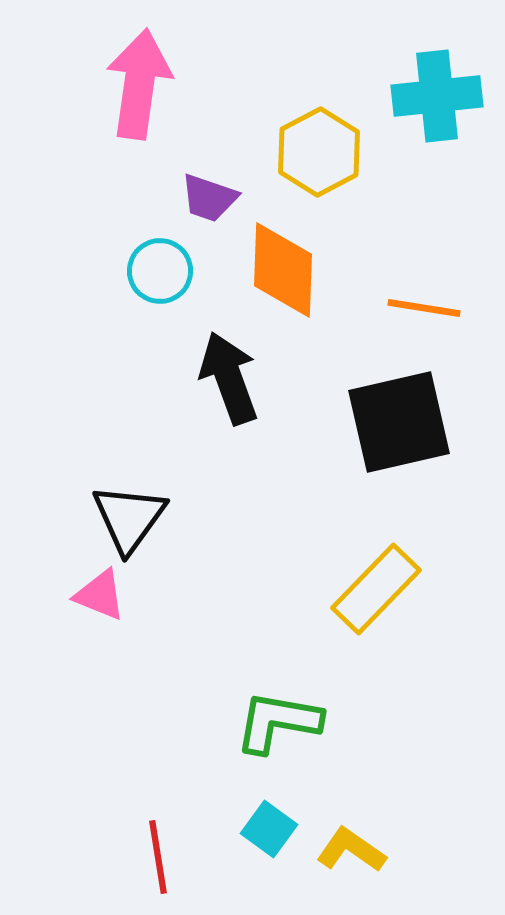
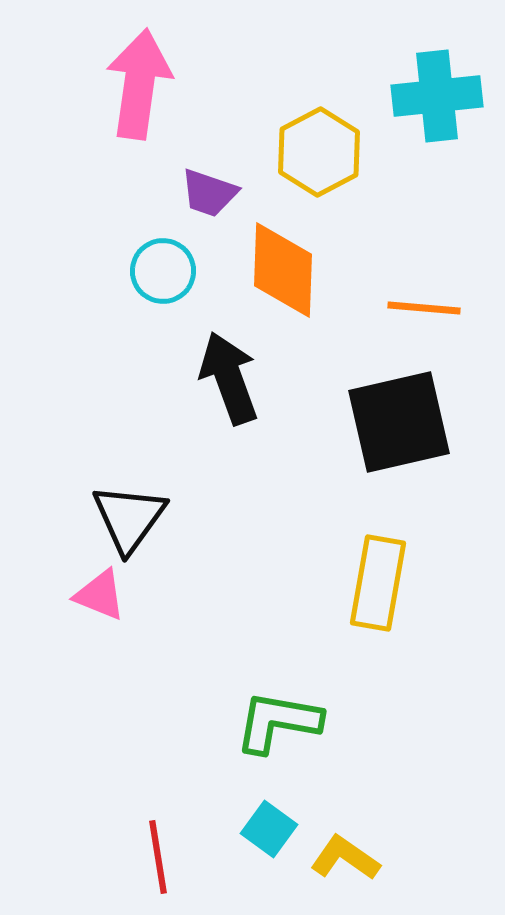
purple trapezoid: moved 5 px up
cyan circle: moved 3 px right
orange line: rotated 4 degrees counterclockwise
yellow rectangle: moved 2 px right, 6 px up; rotated 34 degrees counterclockwise
yellow L-shape: moved 6 px left, 8 px down
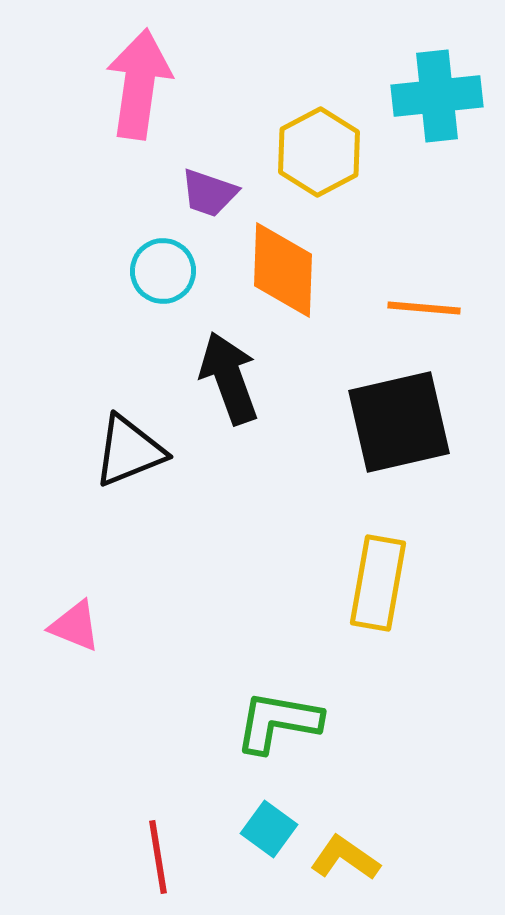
black triangle: moved 67 px up; rotated 32 degrees clockwise
pink triangle: moved 25 px left, 31 px down
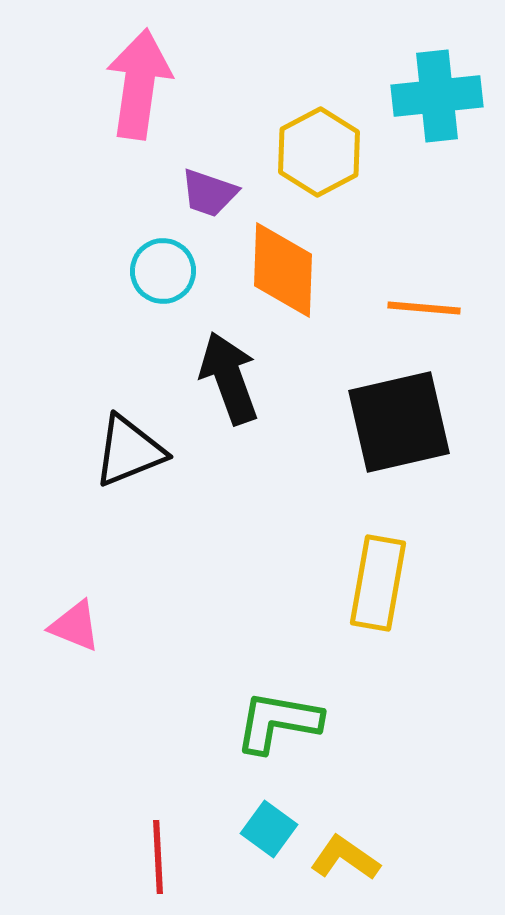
red line: rotated 6 degrees clockwise
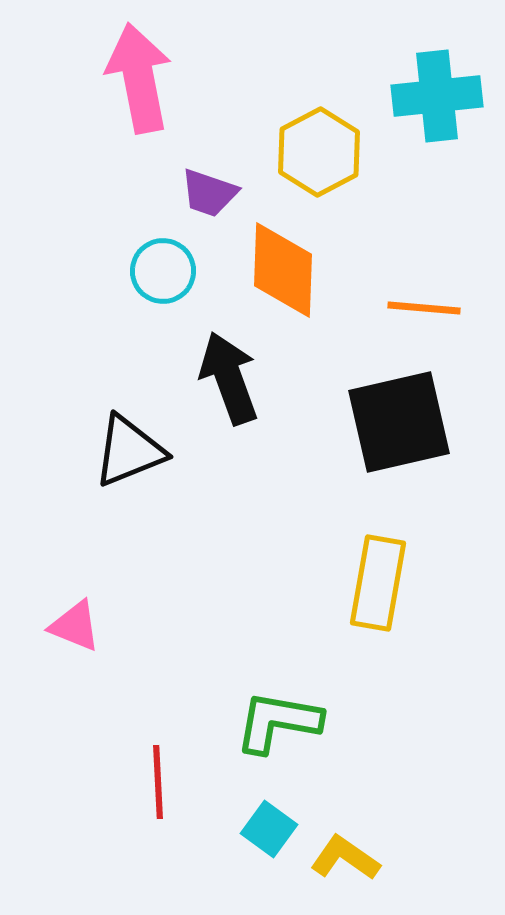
pink arrow: moved 6 px up; rotated 19 degrees counterclockwise
red line: moved 75 px up
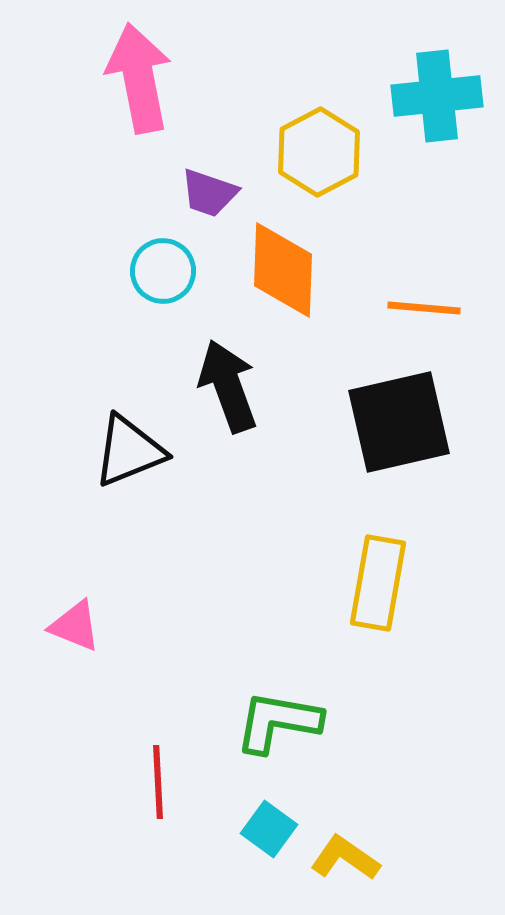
black arrow: moved 1 px left, 8 px down
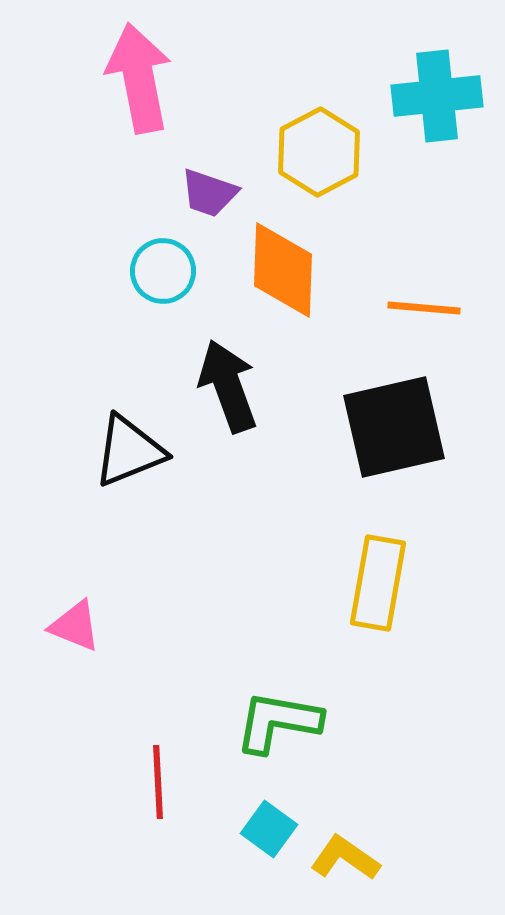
black square: moved 5 px left, 5 px down
